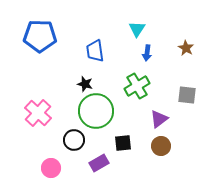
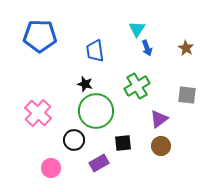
blue arrow: moved 5 px up; rotated 28 degrees counterclockwise
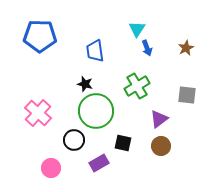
brown star: rotated 14 degrees clockwise
black square: rotated 18 degrees clockwise
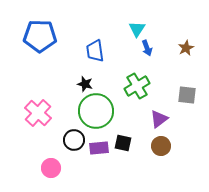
purple rectangle: moved 15 px up; rotated 24 degrees clockwise
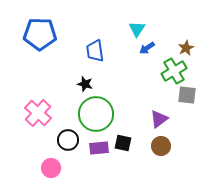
blue pentagon: moved 2 px up
blue arrow: rotated 77 degrees clockwise
green cross: moved 37 px right, 15 px up
green circle: moved 3 px down
black circle: moved 6 px left
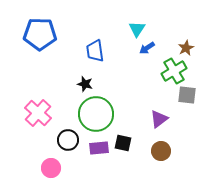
brown circle: moved 5 px down
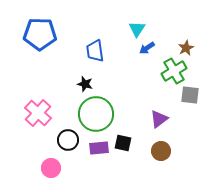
gray square: moved 3 px right
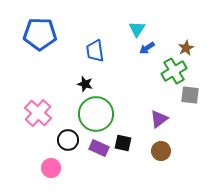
purple rectangle: rotated 30 degrees clockwise
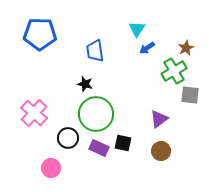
pink cross: moved 4 px left
black circle: moved 2 px up
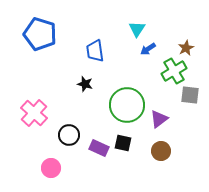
blue pentagon: rotated 16 degrees clockwise
blue arrow: moved 1 px right, 1 px down
green circle: moved 31 px right, 9 px up
black circle: moved 1 px right, 3 px up
